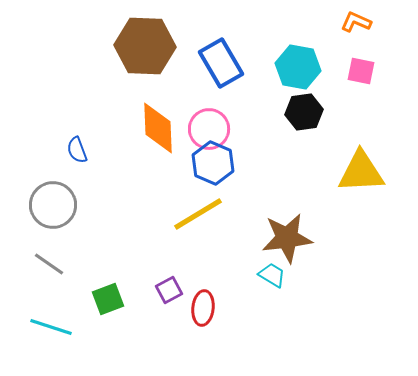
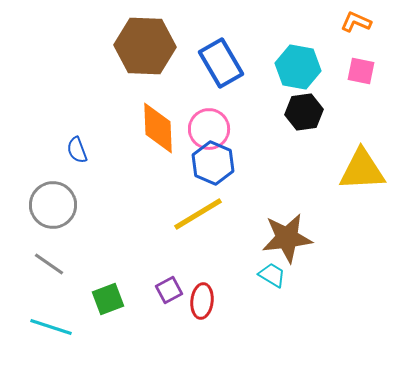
yellow triangle: moved 1 px right, 2 px up
red ellipse: moved 1 px left, 7 px up
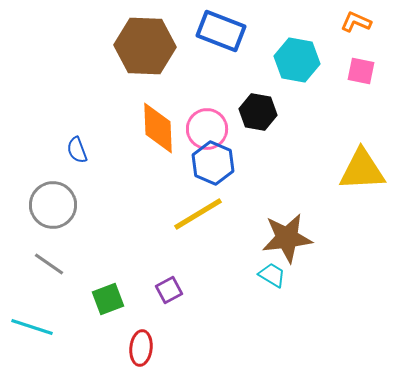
blue rectangle: moved 32 px up; rotated 39 degrees counterclockwise
cyan hexagon: moved 1 px left, 7 px up
black hexagon: moved 46 px left; rotated 18 degrees clockwise
pink circle: moved 2 px left
red ellipse: moved 61 px left, 47 px down
cyan line: moved 19 px left
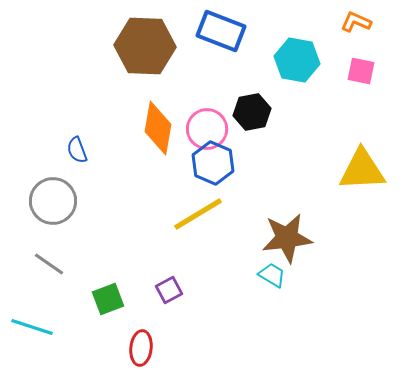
black hexagon: moved 6 px left; rotated 21 degrees counterclockwise
orange diamond: rotated 12 degrees clockwise
gray circle: moved 4 px up
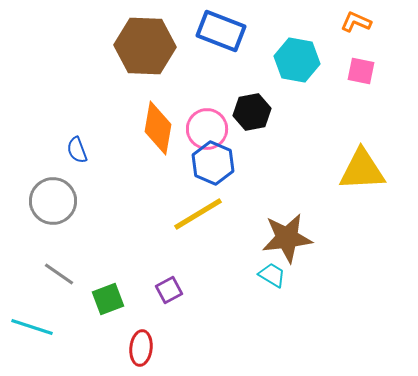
gray line: moved 10 px right, 10 px down
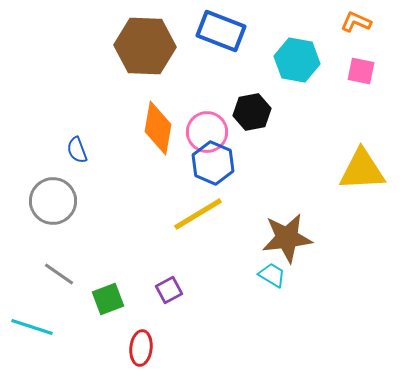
pink circle: moved 3 px down
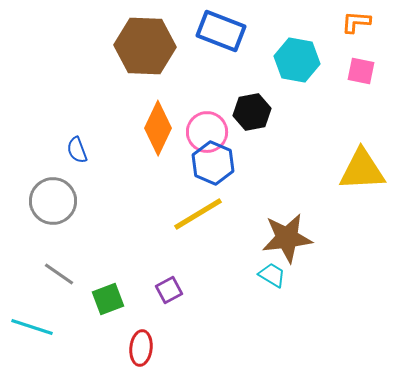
orange L-shape: rotated 20 degrees counterclockwise
orange diamond: rotated 16 degrees clockwise
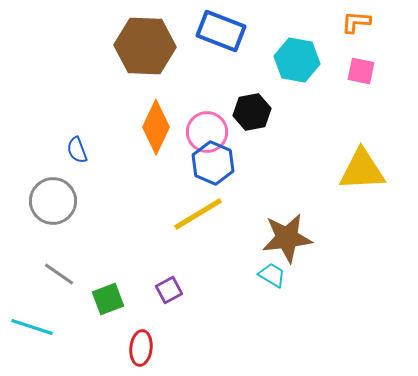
orange diamond: moved 2 px left, 1 px up
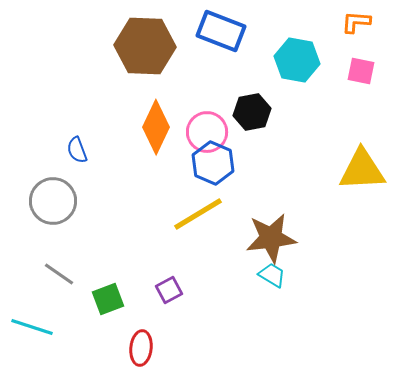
brown star: moved 16 px left
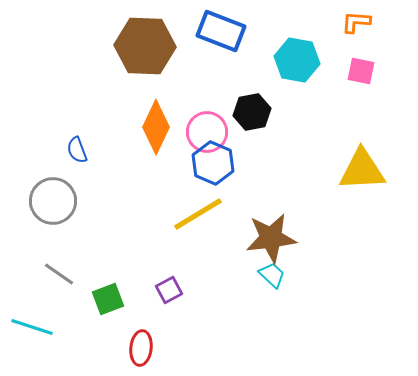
cyan trapezoid: rotated 12 degrees clockwise
